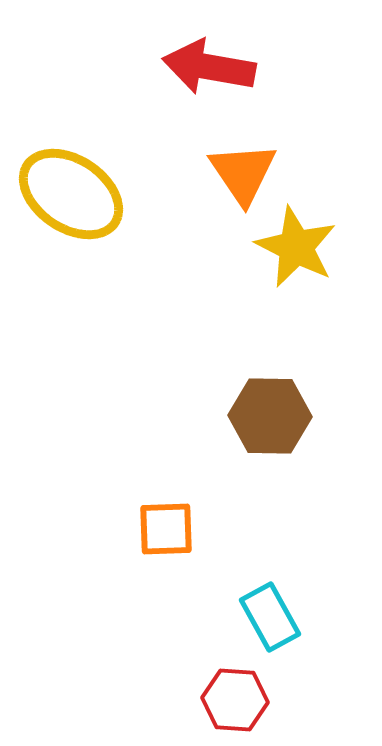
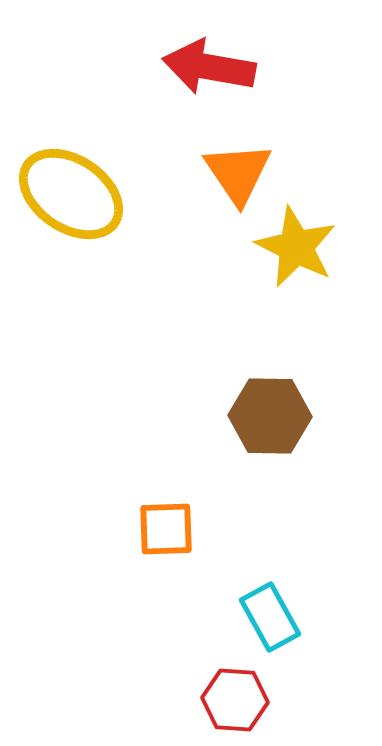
orange triangle: moved 5 px left
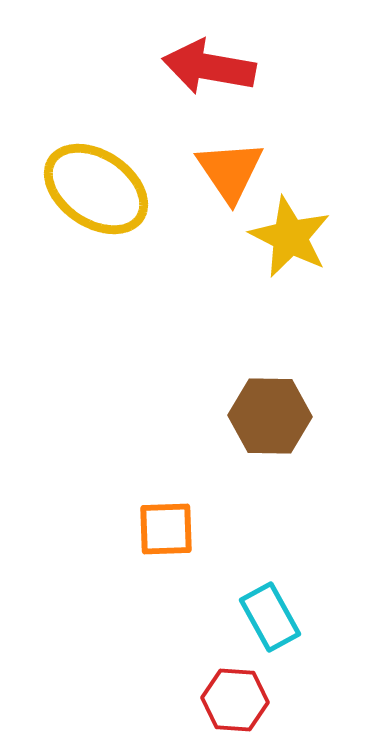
orange triangle: moved 8 px left, 2 px up
yellow ellipse: moved 25 px right, 5 px up
yellow star: moved 6 px left, 10 px up
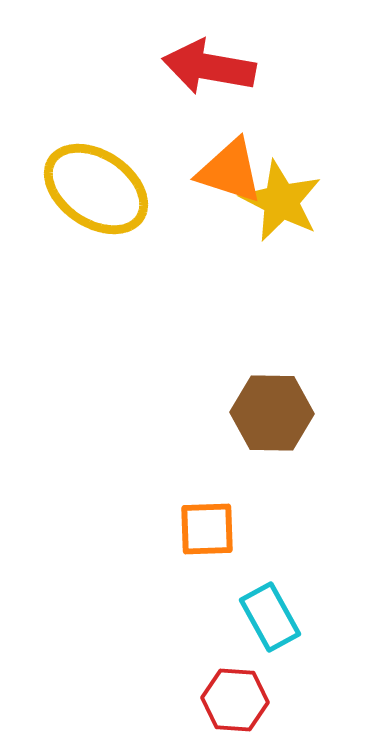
orange triangle: rotated 38 degrees counterclockwise
yellow star: moved 9 px left, 36 px up
brown hexagon: moved 2 px right, 3 px up
orange square: moved 41 px right
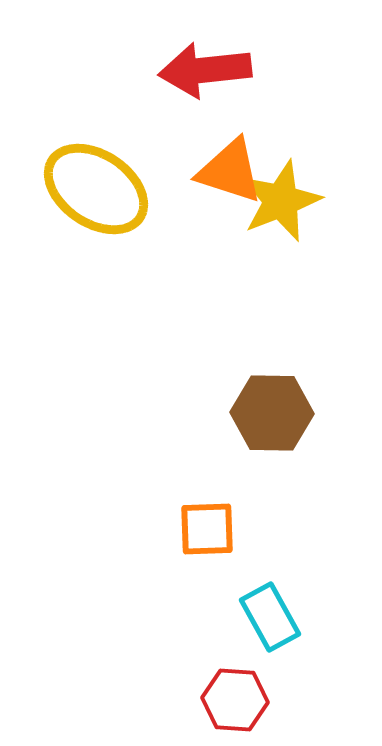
red arrow: moved 4 px left, 3 px down; rotated 16 degrees counterclockwise
yellow star: rotated 24 degrees clockwise
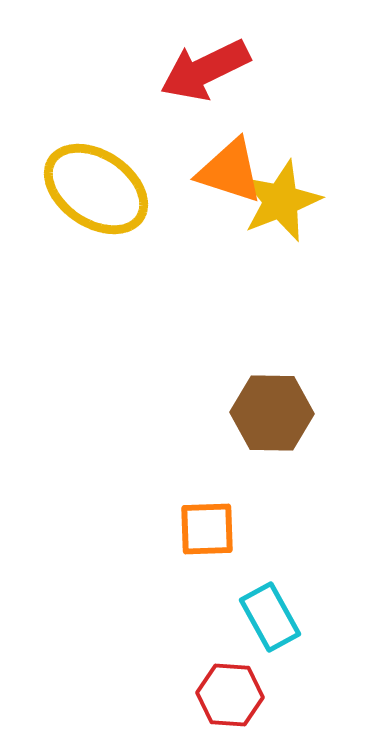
red arrow: rotated 20 degrees counterclockwise
red hexagon: moved 5 px left, 5 px up
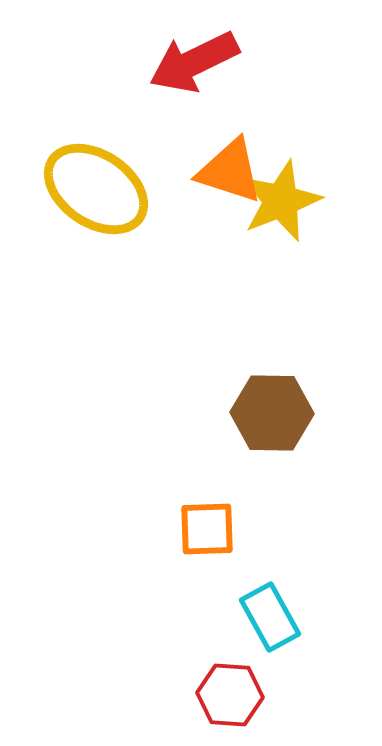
red arrow: moved 11 px left, 8 px up
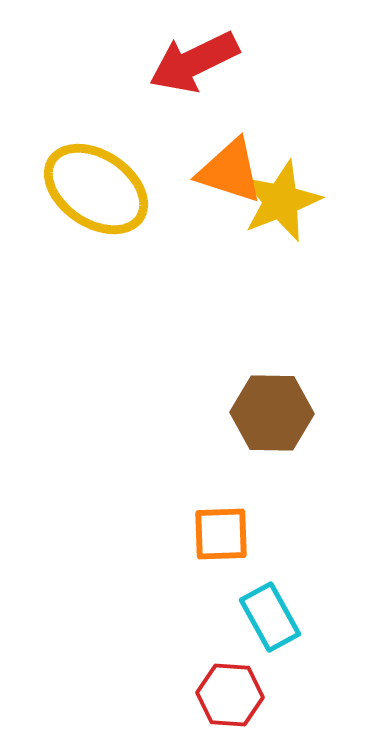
orange square: moved 14 px right, 5 px down
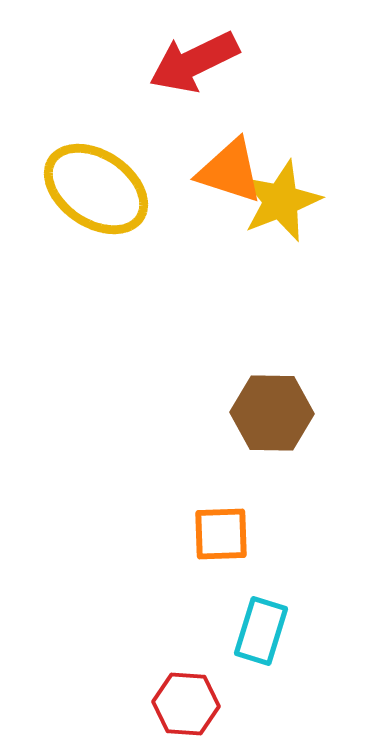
cyan rectangle: moved 9 px left, 14 px down; rotated 46 degrees clockwise
red hexagon: moved 44 px left, 9 px down
